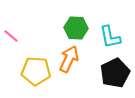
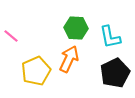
yellow pentagon: rotated 28 degrees counterclockwise
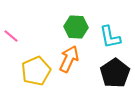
green hexagon: moved 1 px up
black pentagon: rotated 8 degrees counterclockwise
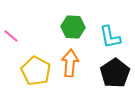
green hexagon: moved 3 px left
orange arrow: moved 1 px right, 4 px down; rotated 20 degrees counterclockwise
yellow pentagon: rotated 20 degrees counterclockwise
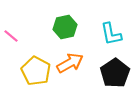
green hexagon: moved 8 px left; rotated 15 degrees counterclockwise
cyan L-shape: moved 1 px right, 3 px up
orange arrow: rotated 56 degrees clockwise
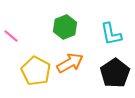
green hexagon: rotated 10 degrees counterclockwise
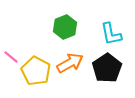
pink line: moved 21 px down
black pentagon: moved 8 px left, 5 px up
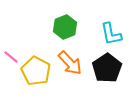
orange arrow: rotated 76 degrees clockwise
